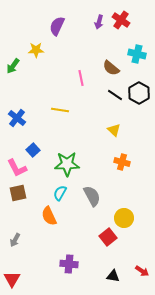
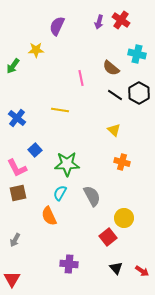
blue square: moved 2 px right
black triangle: moved 3 px right, 8 px up; rotated 40 degrees clockwise
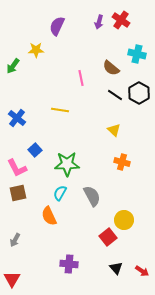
yellow circle: moved 2 px down
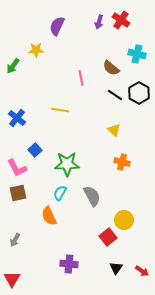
black triangle: rotated 16 degrees clockwise
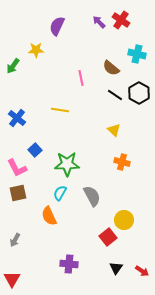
purple arrow: rotated 120 degrees clockwise
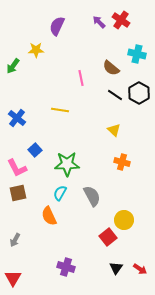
purple cross: moved 3 px left, 3 px down; rotated 12 degrees clockwise
red arrow: moved 2 px left, 2 px up
red triangle: moved 1 px right, 1 px up
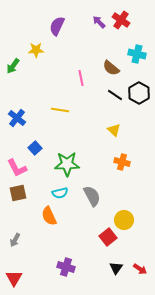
blue square: moved 2 px up
cyan semicircle: rotated 133 degrees counterclockwise
red triangle: moved 1 px right
